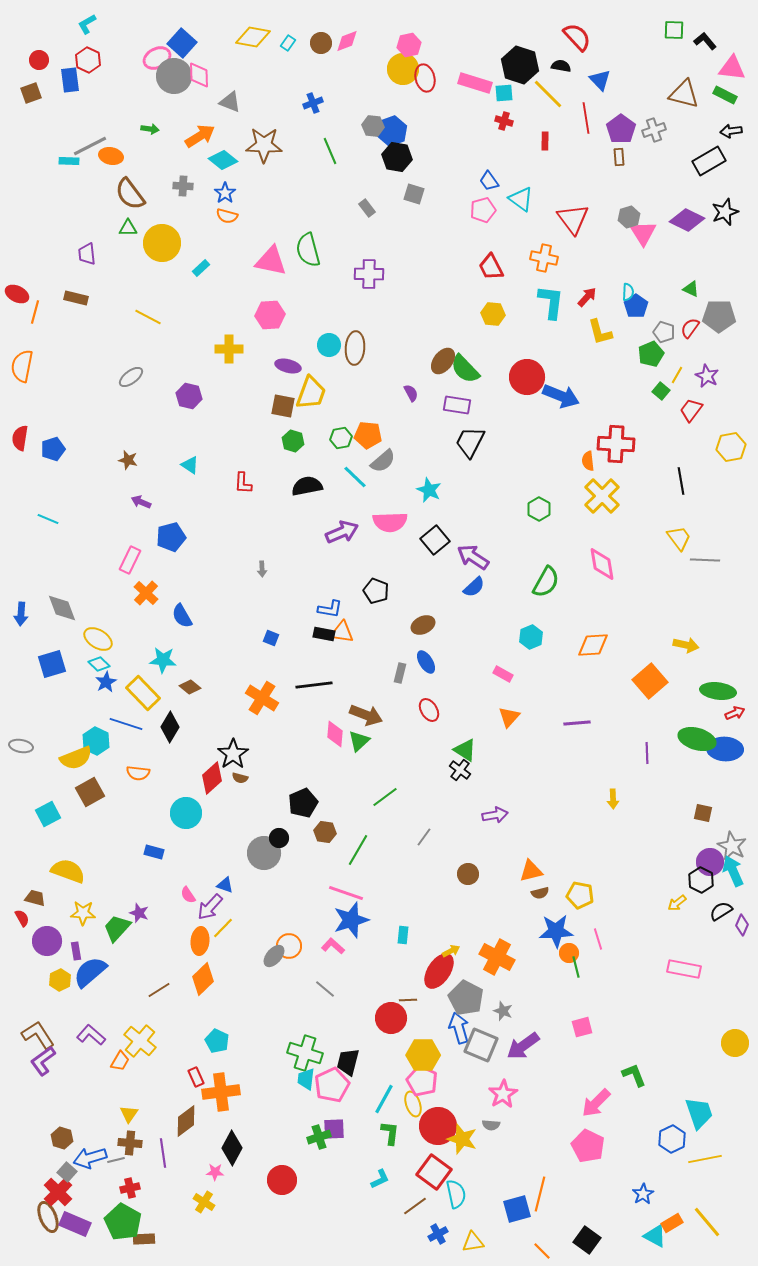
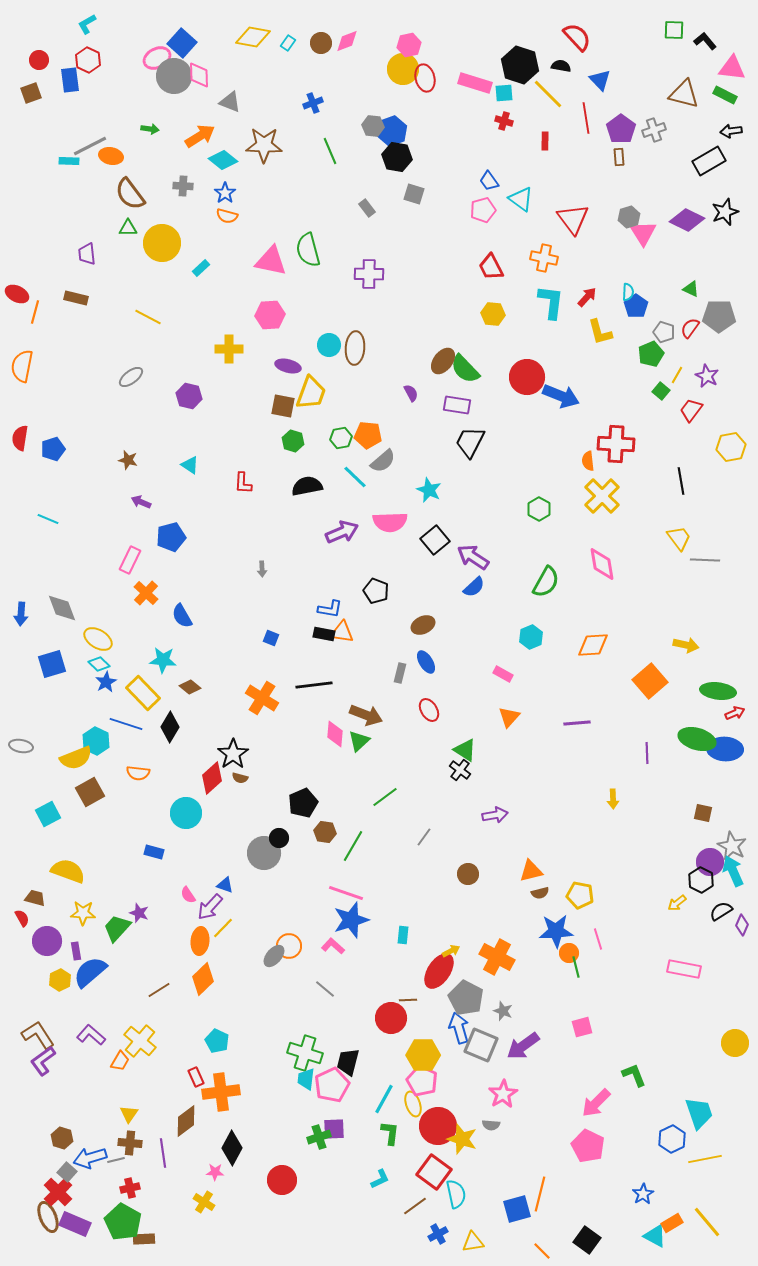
green line at (358, 850): moved 5 px left, 4 px up
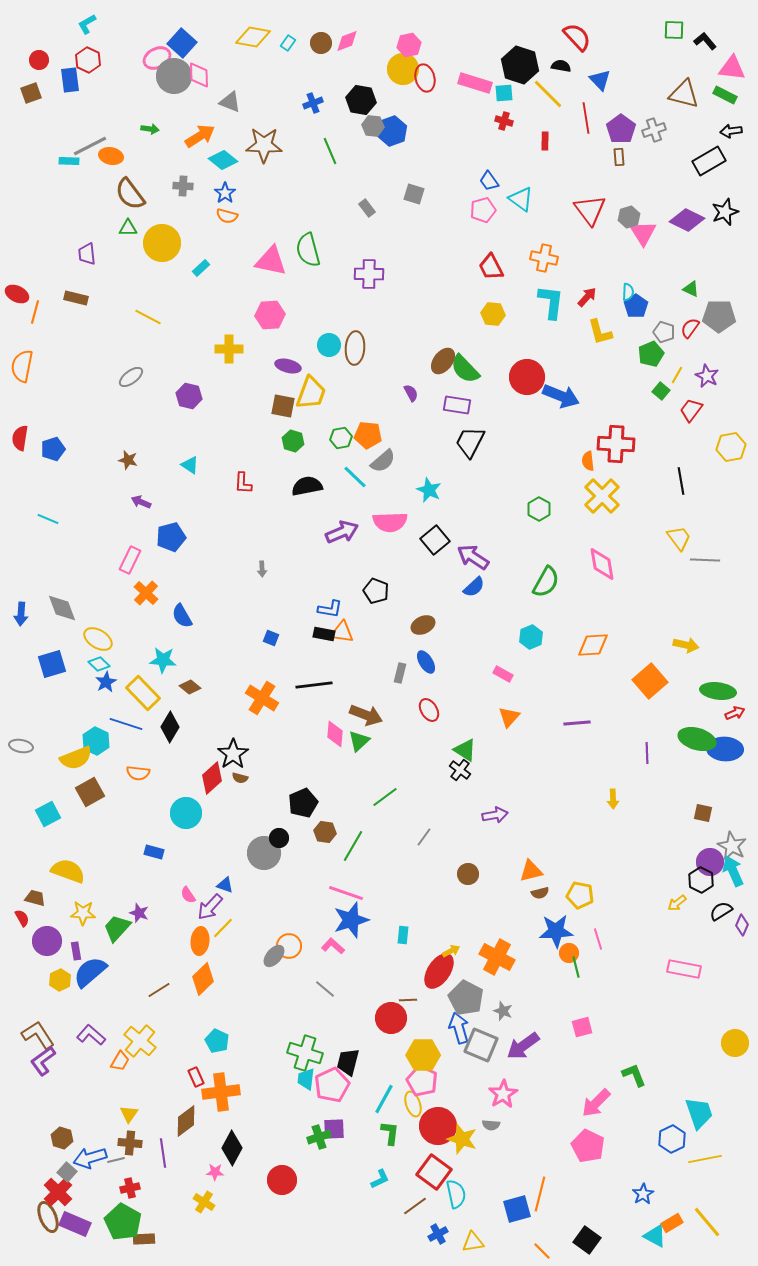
black hexagon at (397, 157): moved 36 px left, 57 px up
red triangle at (573, 219): moved 17 px right, 9 px up
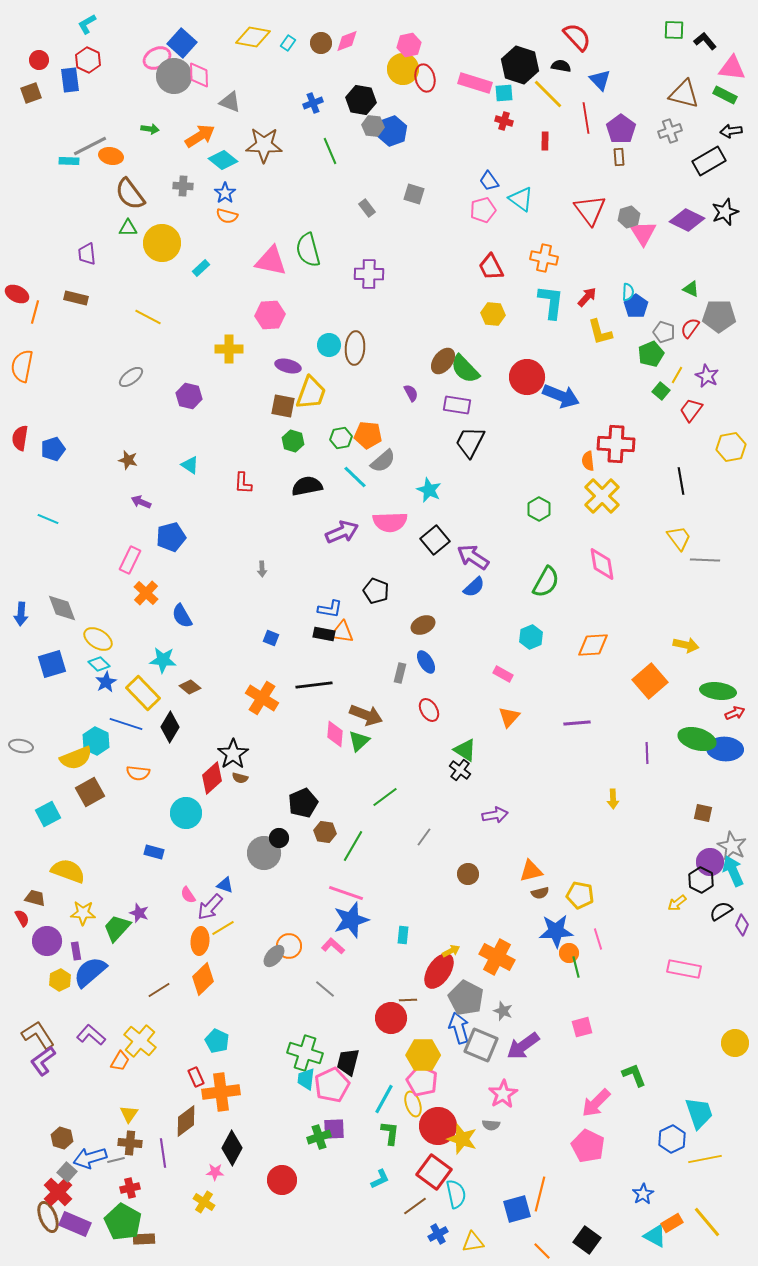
gray cross at (654, 130): moved 16 px right, 1 px down
yellow line at (223, 928): rotated 15 degrees clockwise
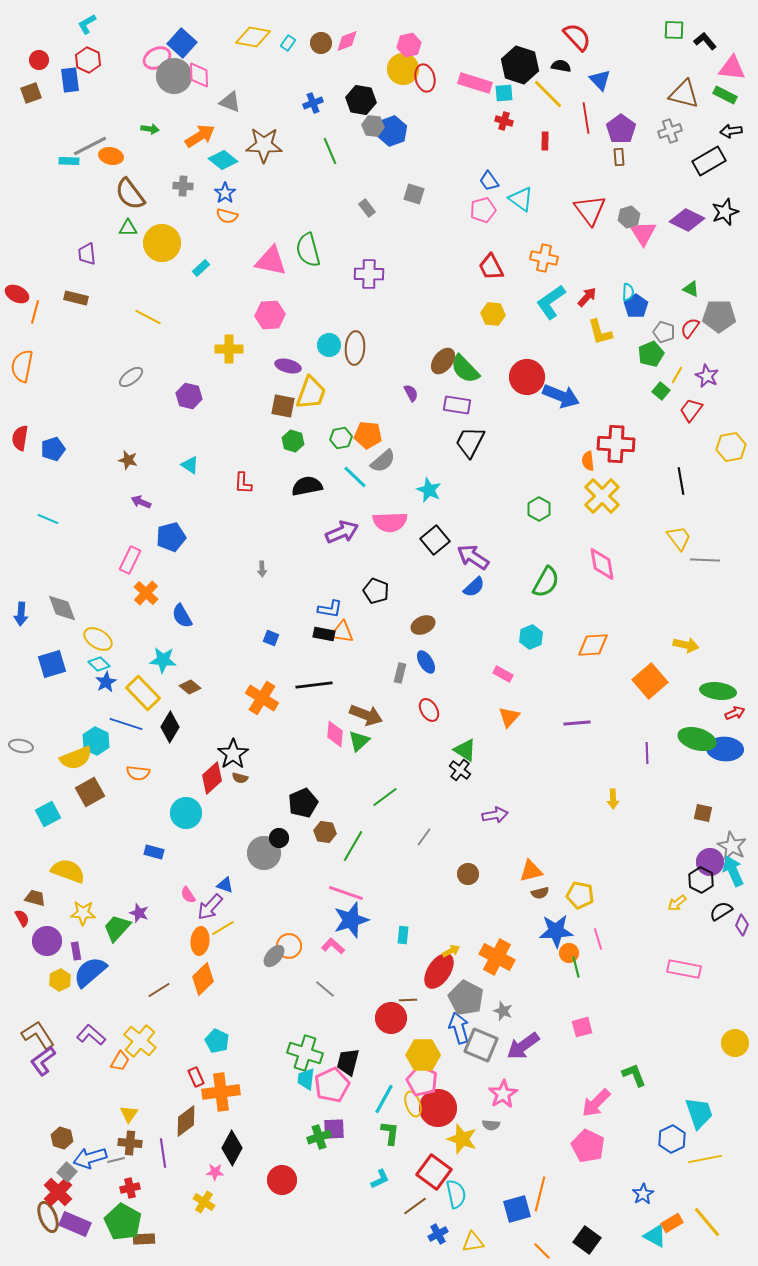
cyan L-shape at (551, 302): rotated 132 degrees counterclockwise
red circle at (438, 1126): moved 18 px up
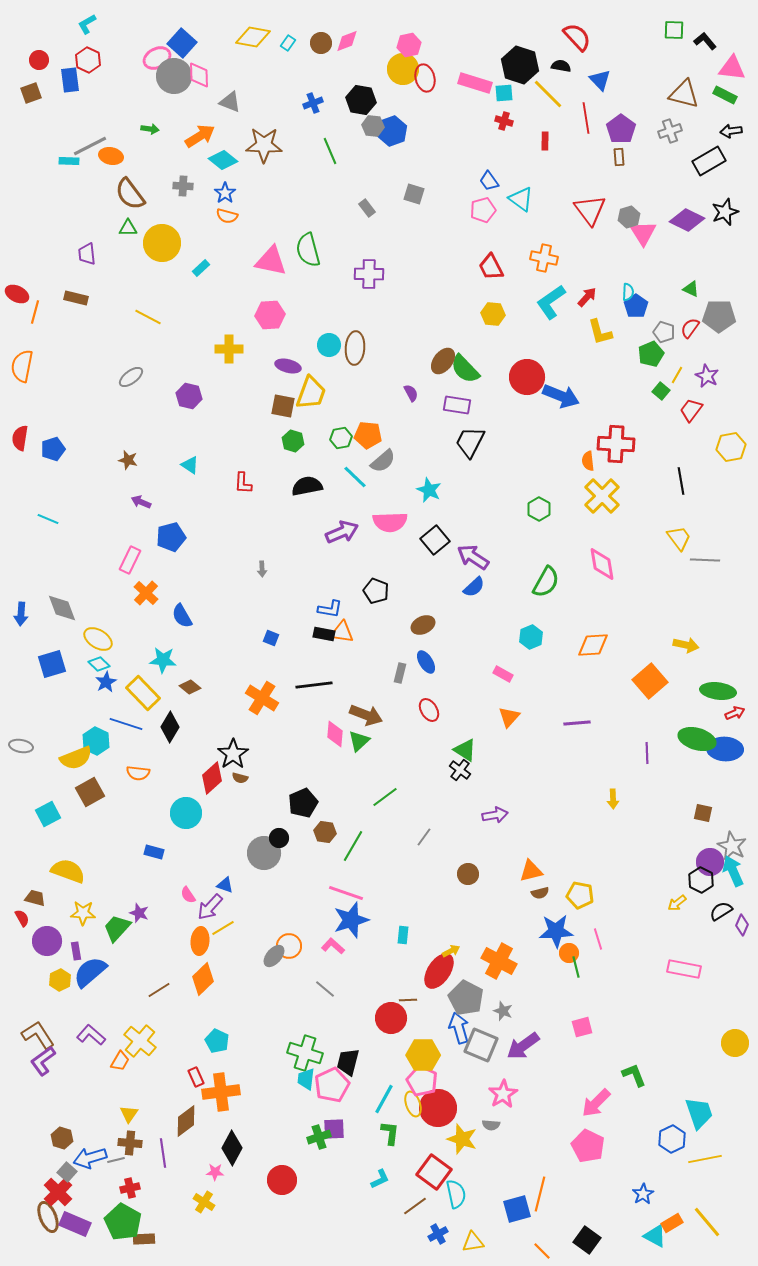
orange cross at (497, 957): moved 2 px right, 4 px down
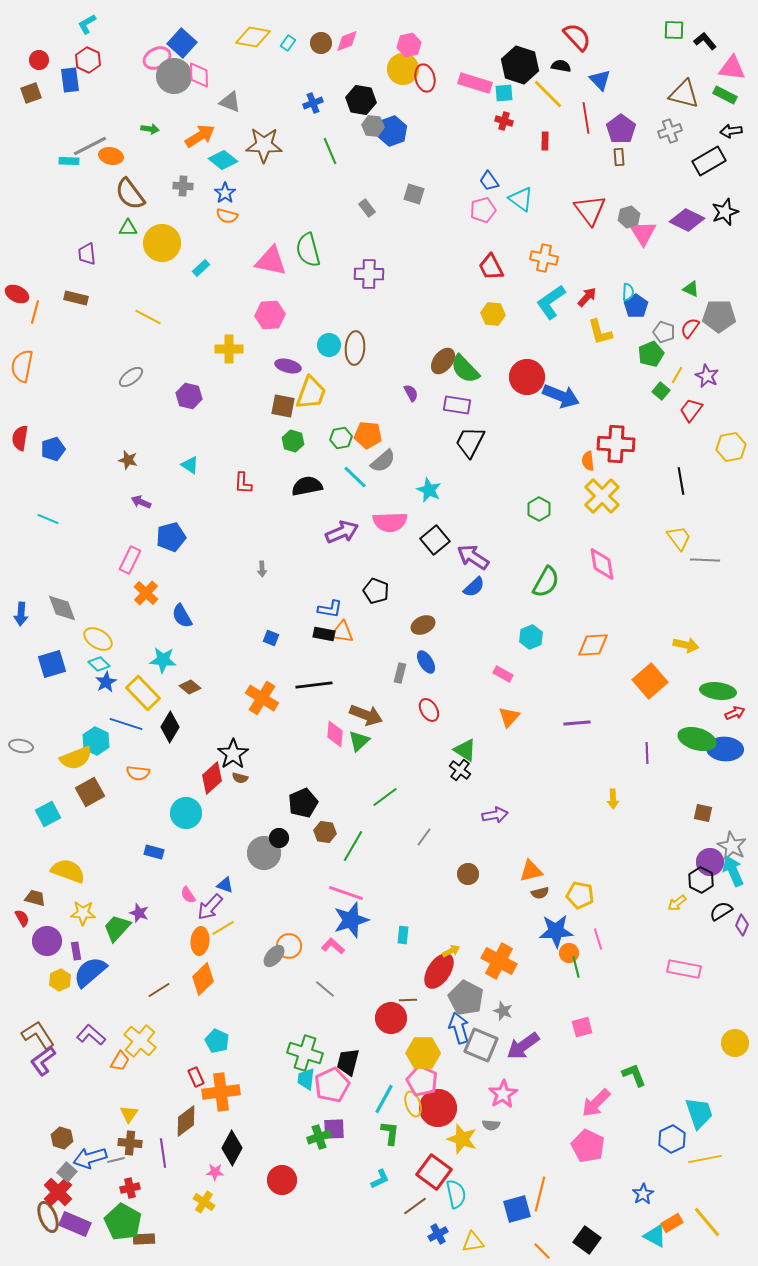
yellow hexagon at (423, 1055): moved 2 px up
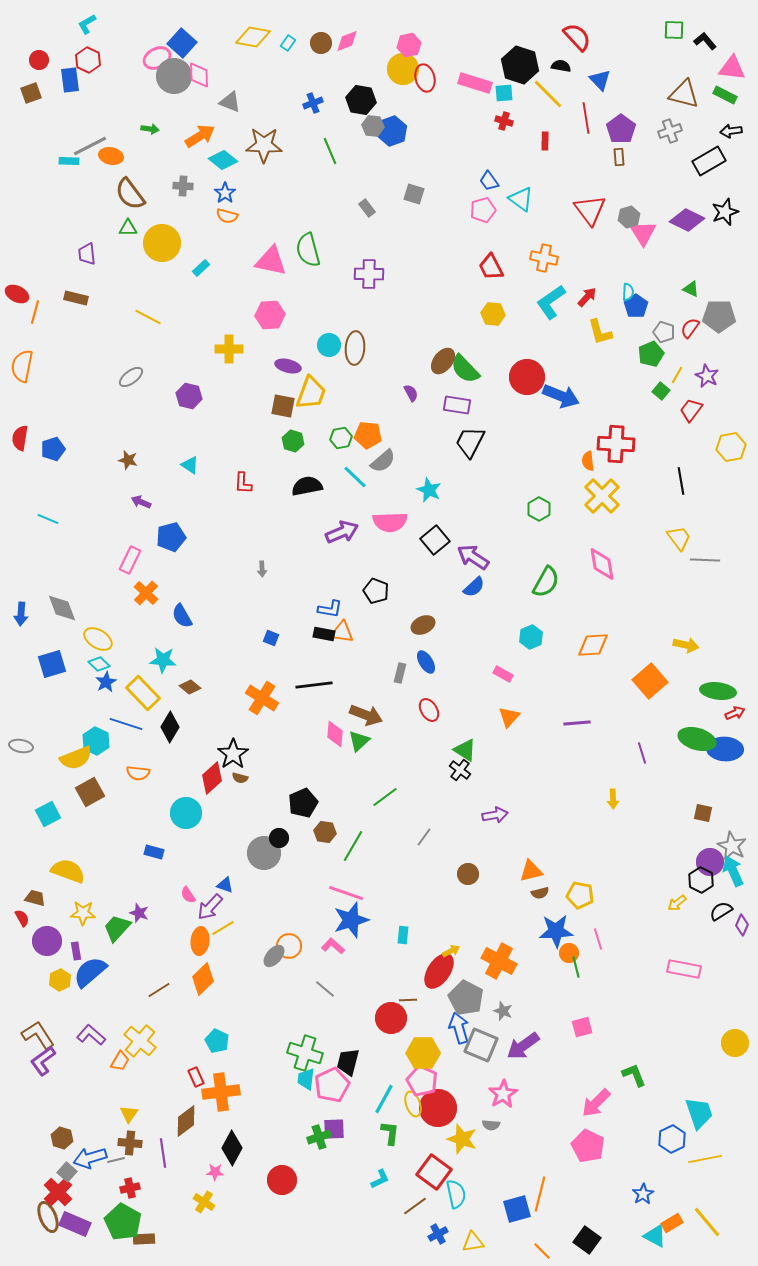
purple line at (647, 753): moved 5 px left; rotated 15 degrees counterclockwise
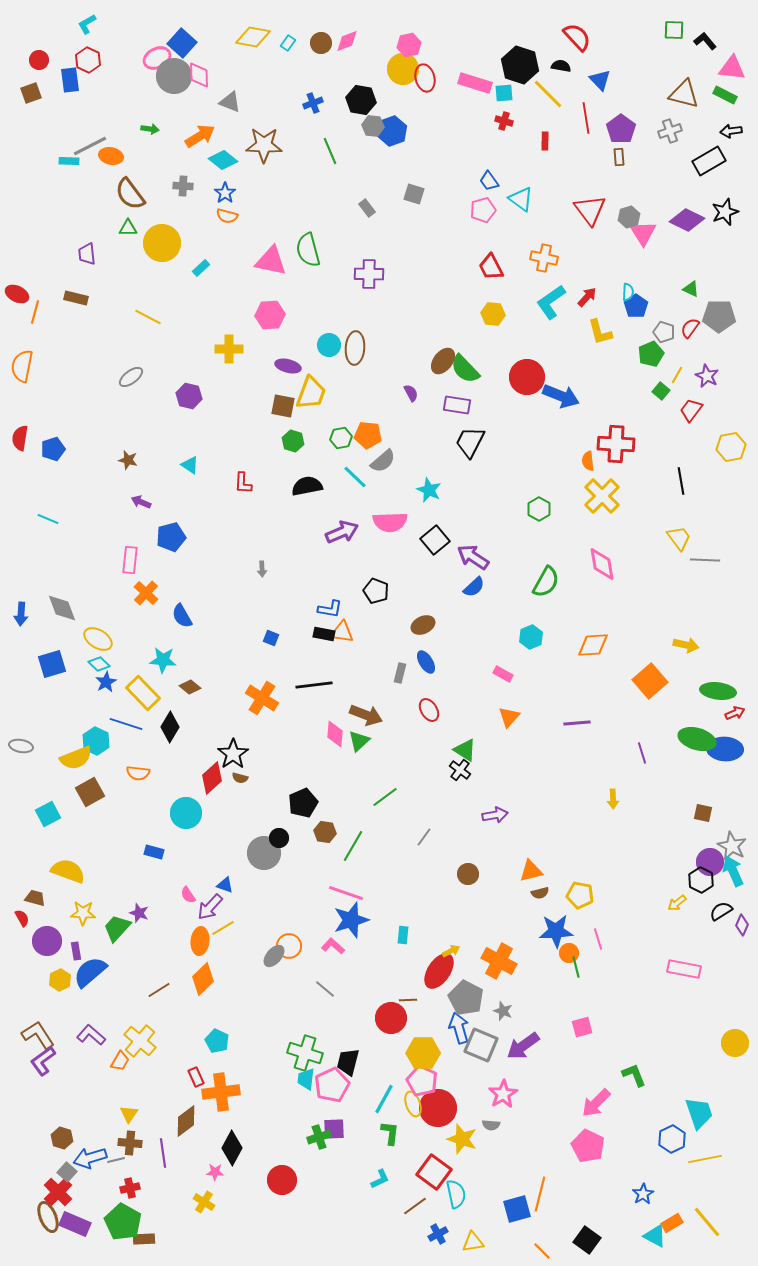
pink rectangle at (130, 560): rotated 20 degrees counterclockwise
